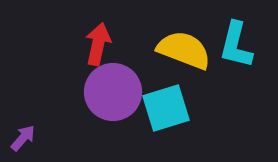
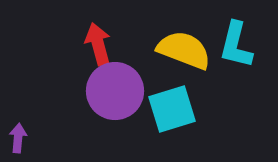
red arrow: rotated 27 degrees counterclockwise
purple circle: moved 2 px right, 1 px up
cyan square: moved 6 px right, 1 px down
purple arrow: moved 5 px left; rotated 36 degrees counterclockwise
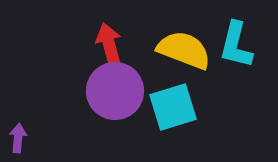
red arrow: moved 11 px right
cyan square: moved 1 px right, 2 px up
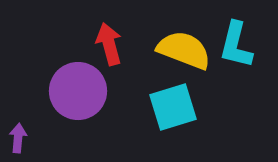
purple circle: moved 37 px left
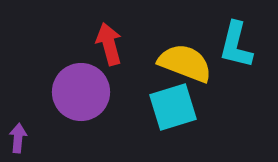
yellow semicircle: moved 1 px right, 13 px down
purple circle: moved 3 px right, 1 px down
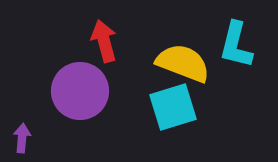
red arrow: moved 5 px left, 3 px up
yellow semicircle: moved 2 px left
purple circle: moved 1 px left, 1 px up
purple arrow: moved 4 px right
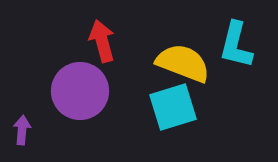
red arrow: moved 2 px left
purple arrow: moved 8 px up
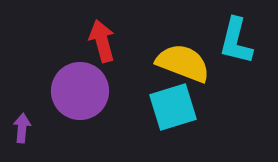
cyan L-shape: moved 4 px up
purple arrow: moved 2 px up
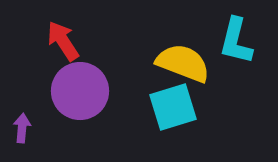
red arrow: moved 39 px left; rotated 18 degrees counterclockwise
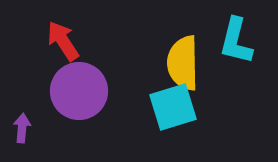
yellow semicircle: rotated 112 degrees counterclockwise
purple circle: moved 1 px left
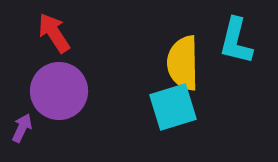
red arrow: moved 9 px left, 8 px up
purple circle: moved 20 px left
purple arrow: rotated 20 degrees clockwise
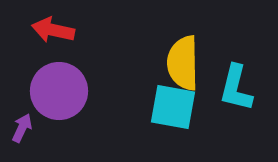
red arrow: moved 1 px left, 3 px up; rotated 45 degrees counterclockwise
cyan L-shape: moved 47 px down
cyan square: rotated 27 degrees clockwise
